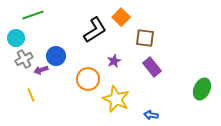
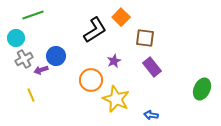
orange circle: moved 3 px right, 1 px down
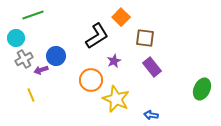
black L-shape: moved 2 px right, 6 px down
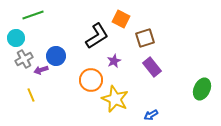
orange square: moved 2 px down; rotated 18 degrees counterclockwise
brown square: rotated 24 degrees counterclockwise
yellow star: moved 1 px left
blue arrow: rotated 40 degrees counterclockwise
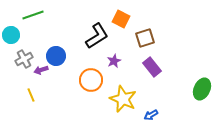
cyan circle: moved 5 px left, 3 px up
yellow star: moved 8 px right
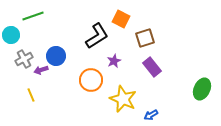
green line: moved 1 px down
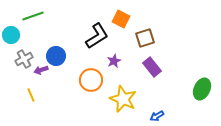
blue arrow: moved 6 px right, 1 px down
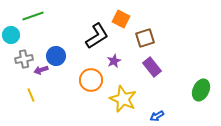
gray cross: rotated 18 degrees clockwise
green ellipse: moved 1 px left, 1 px down
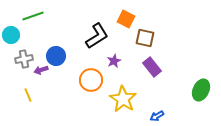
orange square: moved 5 px right
brown square: rotated 30 degrees clockwise
yellow line: moved 3 px left
yellow star: rotated 8 degrees clockwise
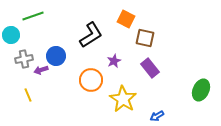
black L-shape: moved 6 px left, 1 px up
purple rectangle: moved 2 px left, 1 px down
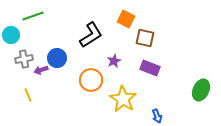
blue circle: moved 1 px right, 2 px down
purple rectangle: rotated 30 degrees counterclockwise
blue arrow: rotated 80 degrees counterclockwise
